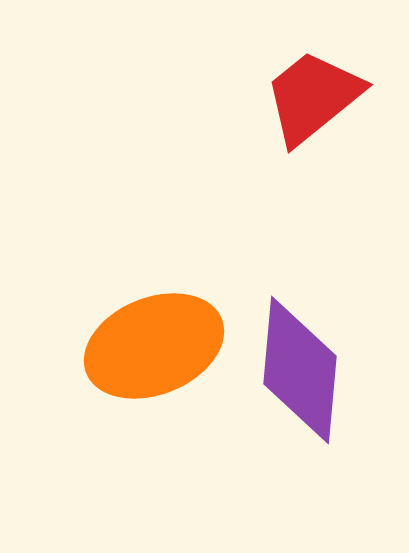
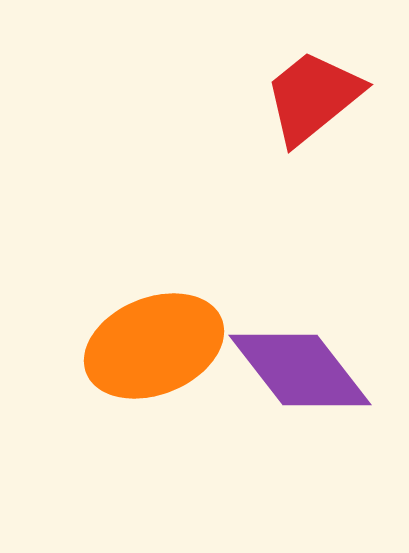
purple diamond: rotated 43 degrees counterclockwise
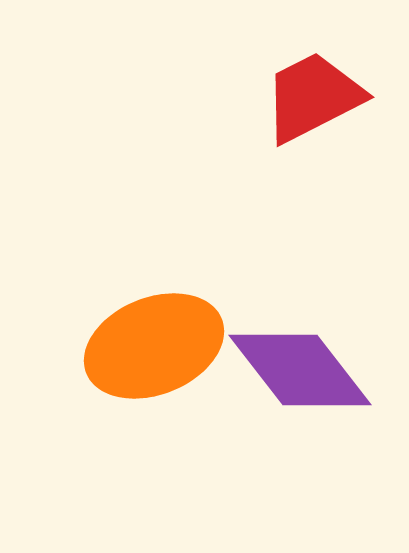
red trapezoid: rotated 12 degrees clockwise
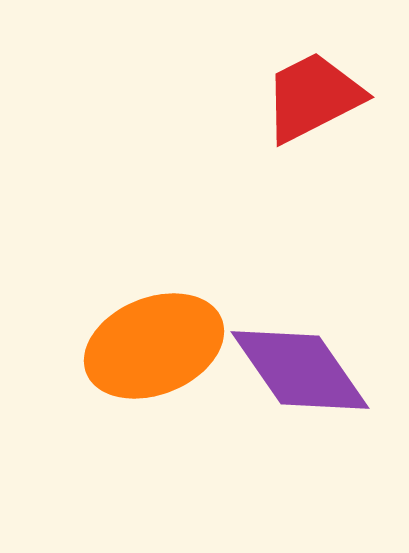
purple diamond: rotated 3 degrees clockwise
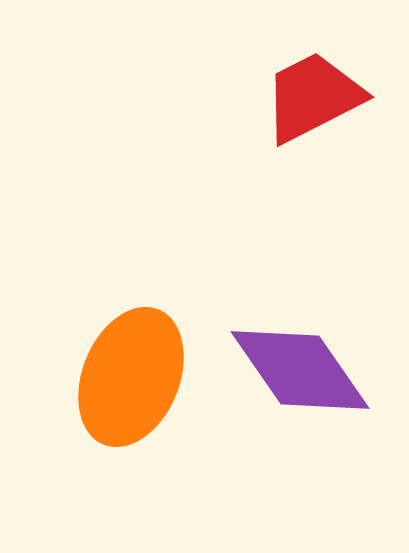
orange ellipse: moved 23 px left, 31 px down; rotated 46 degrees counterclockwise
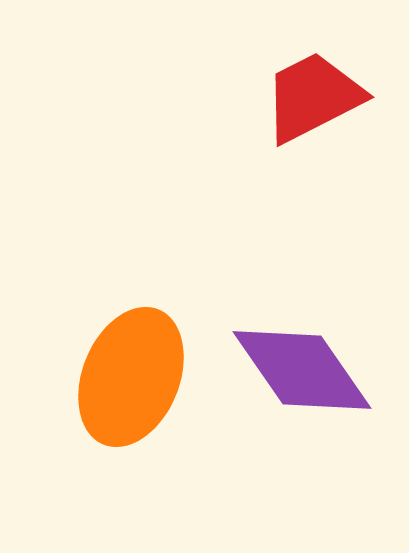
purple diamond: moved 2 px right
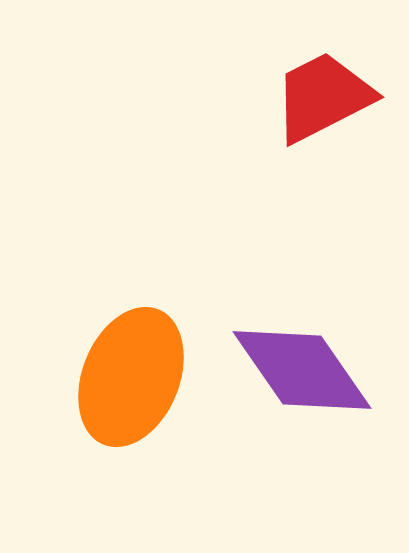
red trapezoid: moved 10 px right
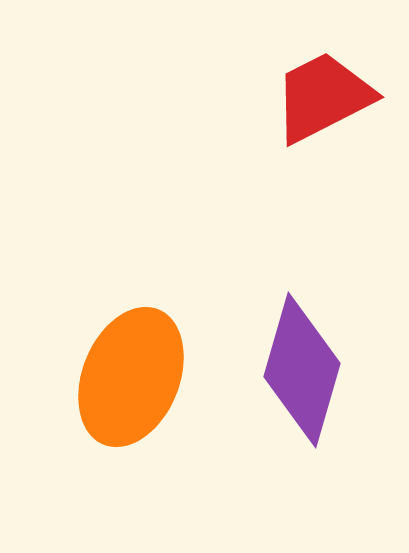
purple diamond: rotated 51 degrees clockwise
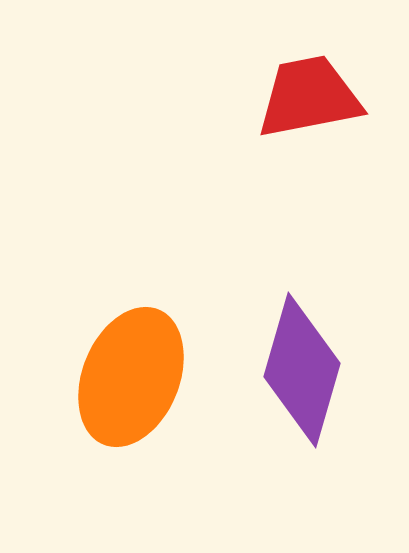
red trapezoid: moved 14 px left; rotated 16 degrees clockwise
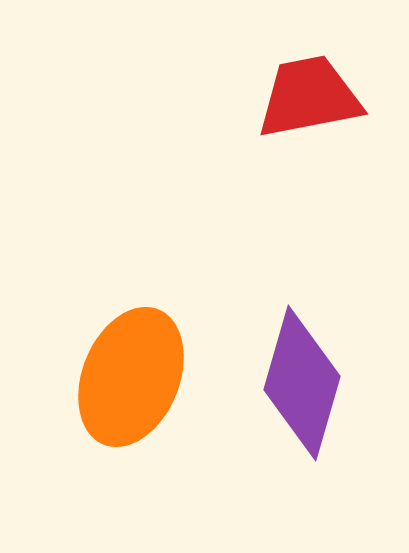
purple diamond: moved 13 px down
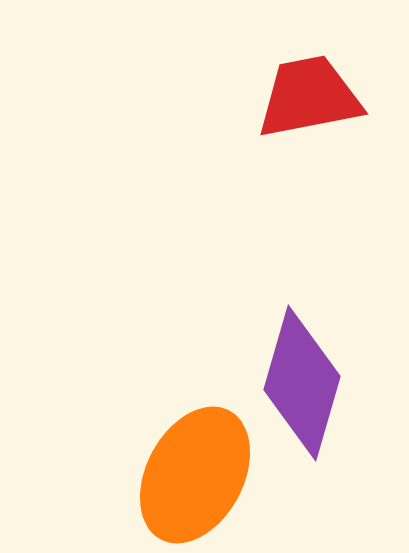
orange ellipse: moved 64 px right, 98 px down; rotated 6 degrees clockwise
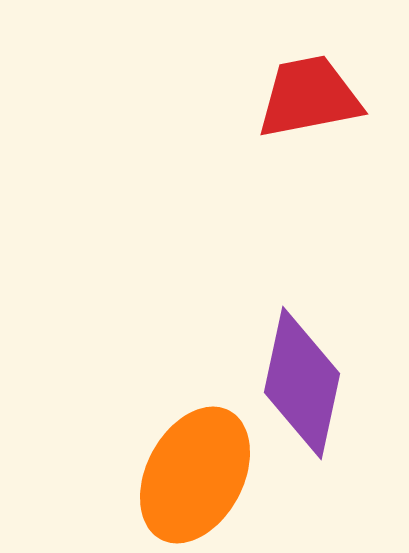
purple diamond: rotated 4 degrees counterclockwise
